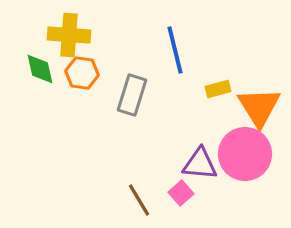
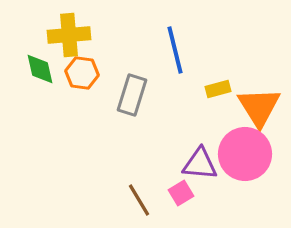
yellow cross: rotated 9 degrees counterclockwise
pink square: rotated 10 degrees clockwise
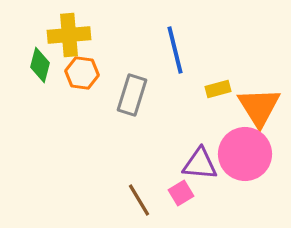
green diamond: moved 4 px up; rotated 28 degrees clockwise
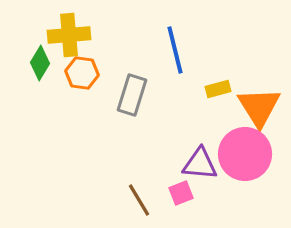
green diamond: moved 2 px up; rotated 16 degrees clockwise
pink square: rotated 10 degrees clockwise
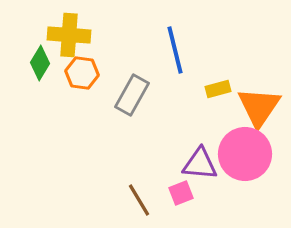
yellow cross: rotated 9 degrees clockwise
gray rectangle: rotated 12 degrees clockwise
orange triangle: rotated 6 degrees clockwise
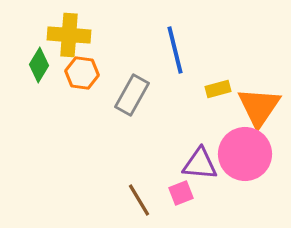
green diamond: moved 1 px left, 2 px down
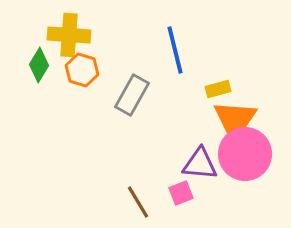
orange hexagon: moved 3 px up; rotated 8 degrees clockwise
orange triangle: moved 24 px left, 13 px down
brown line: moved 1 px left, 2 px down
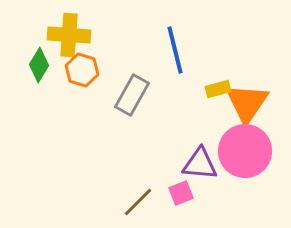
orange triangle: moved 12 px right, 17 px up
pink circle: moved 3 px up
brown line: rotated 76 degrees clockwise
